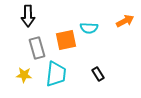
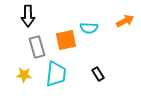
gray rectangle: moved 1 px up
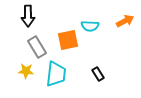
cyan semicircle: moved 1 px right, 2 px up
orange square: moved 2 px right
gray rectangle: rotated 15 degrees counterclockwise
yellow star: moved 2 px right, 4 px up
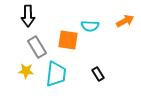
orange square: rotated 20 degrees clockwise
